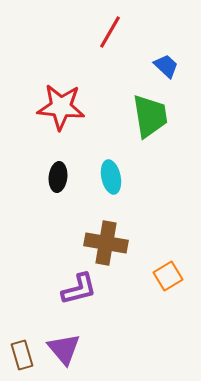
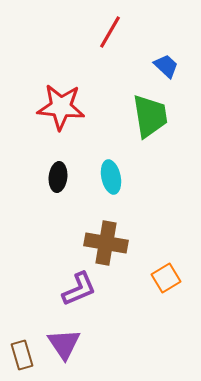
orange square: moved 2 px left, 2 px down
purple L-shape: rotated 9 degrees counterclockwise
purple triangle: moved 5 px up; rotated 6 degrees clockwise
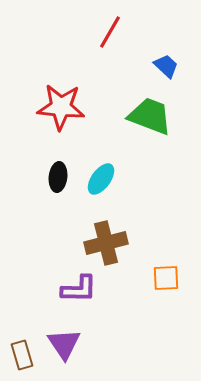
green trapezoid: rotated 60 degrees counterclockwise
cyan ellipse: moved 10 px left, 2 px down; rotated 48 degrees clockwise
brown cross: rotated 24 degrees counterclockwise
orange square: rotated 28 degrees clockwise
purple L-shape: rotated 24 degrees clockwise
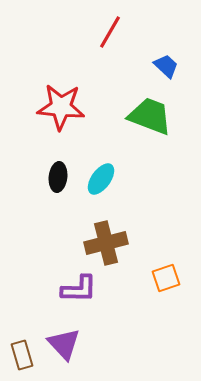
orange square: rotated 16 degrees counterclockwise
purple triangle: rotated 9 degrees counterclockwise
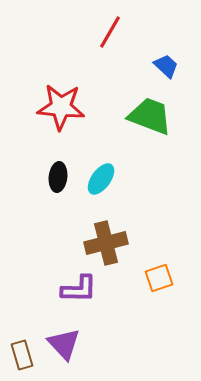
orange square: moved 7 px left
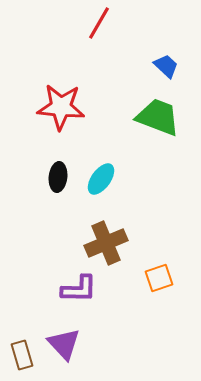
red line: moved 11 px left, 9 px up
green trapezoid: moved 8 px right, 1 px down
brown cross: rotated 9 degrees counterclockwise
